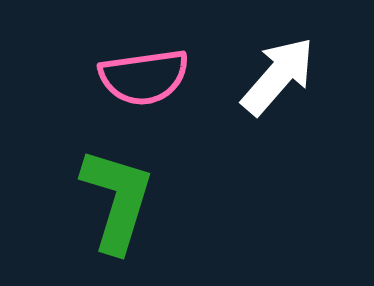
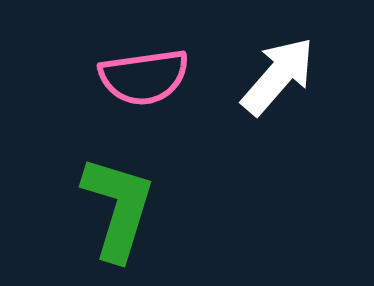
green L-shape: moved 1 px right, 8 px down
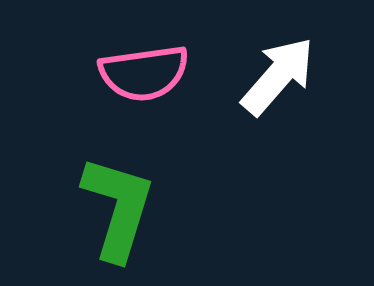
pink semicircle: moved 4 px up
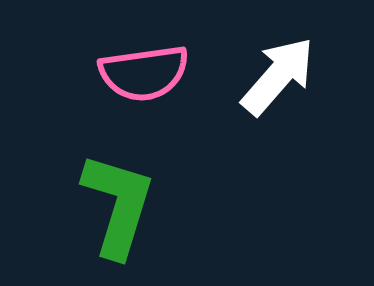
green L-shape: moved 3 px up
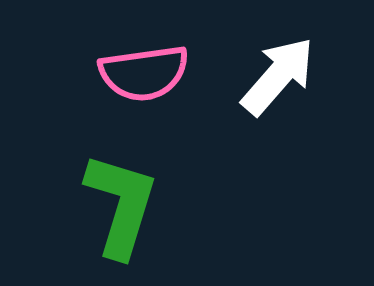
green L-shape: moved 3 px right
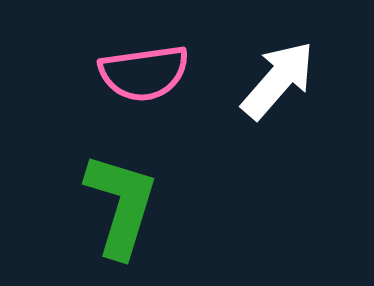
white arrow: moved 4 px down
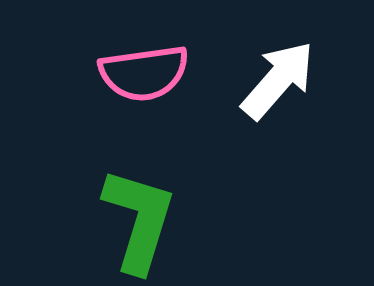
green L-shape: moved 18 px right, 15 px down
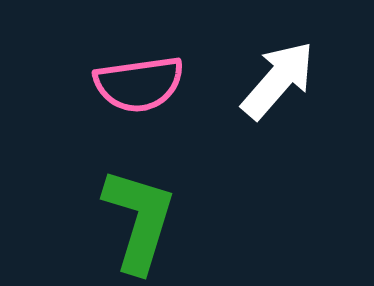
pink semicircle: moved 5 px left, 11 px down
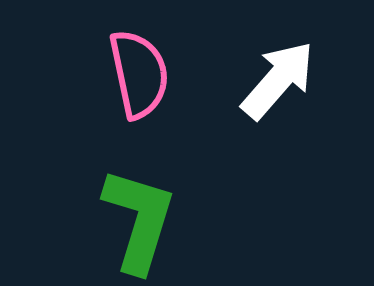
pink semicircle: moved 10 px up; rotated 94 degrees counterclockwise
